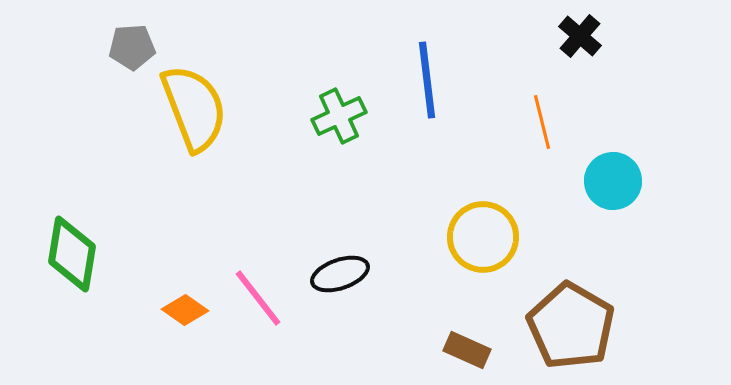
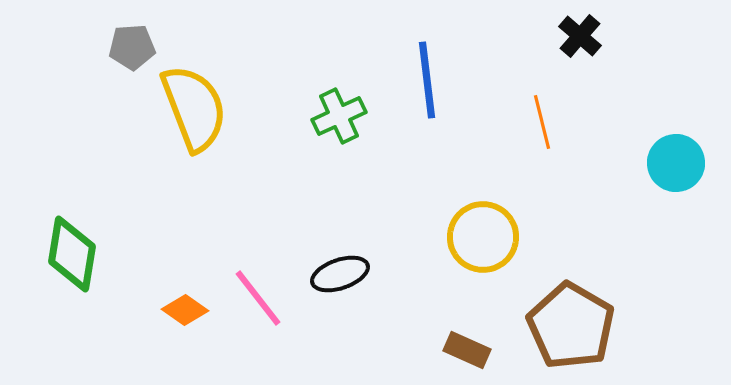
cyan circle: moved 63 px right, 18 px up
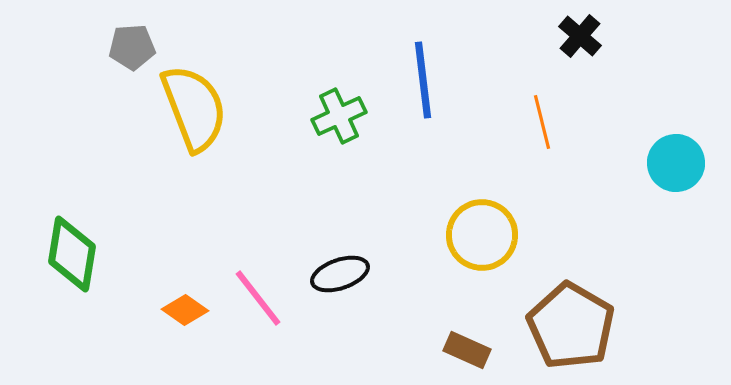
blue line: moved 4 px left
yellow circle: moved 1 px left, 2 px up
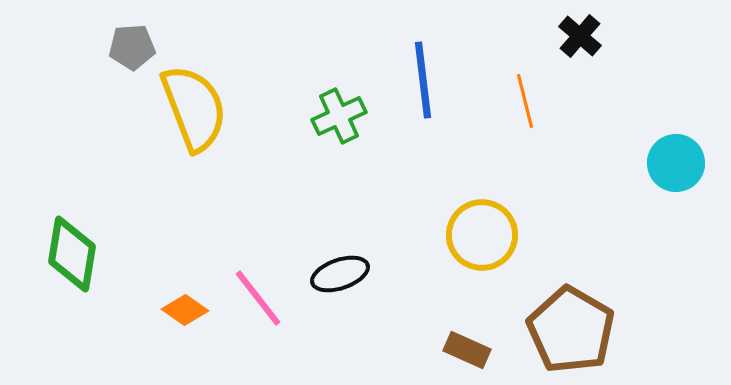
orange line: moved 17 px left, 21 px up
brown pentagon: moved 4 px down
